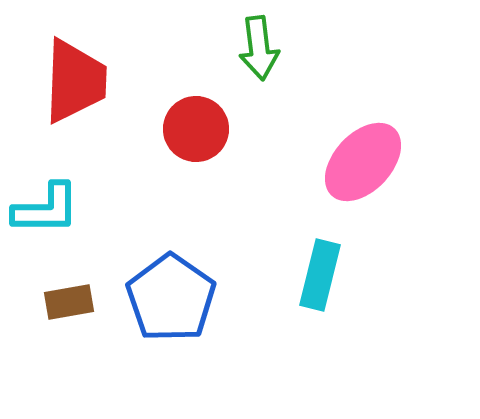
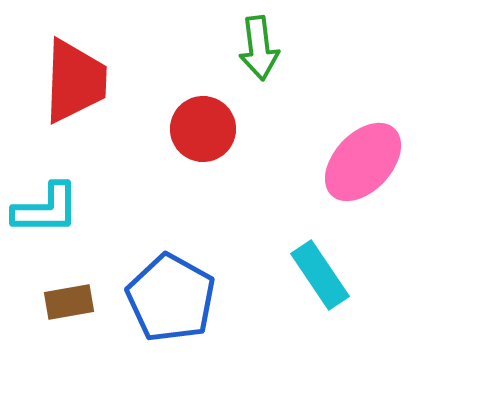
red circle: moved 7 px right
cyan rectangle: rotated 48 degrees counterclockwise
blue pentagon: rotated 6 degrees counterclockwise
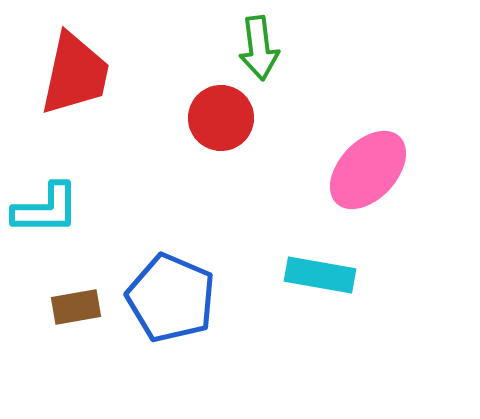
red trapezoid: moved 7 px up; rotated 10 degrees clockwise
red circle: moved 18 px right, 11 px up
pink ellipse: moved 5 px right, 8 px down
cyan rectangle: rotated 46 degrees counterclockwise
blue pentagon: rotated 6 degrees counterclockwise
brown rectangle: moved 7 px right, 5 px down
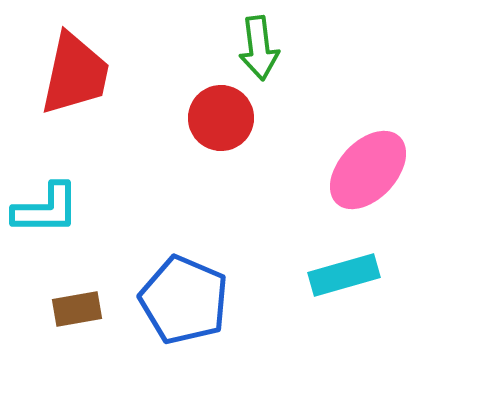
cyan rectangle: moved 24 px right; rotated 26 degrees counterclockwise
blue pentagon: moved 13 px right, 2 px down
brown rectangle: moved 1 px right, 2 px down
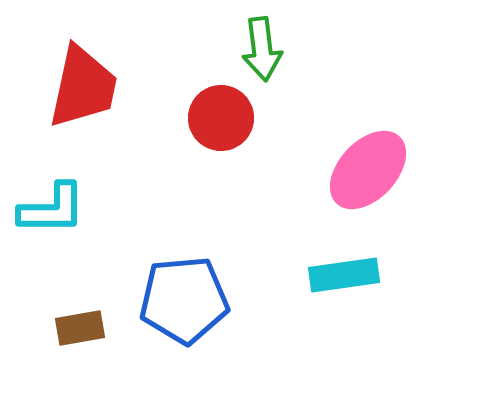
green arrow: moved 3 px right, 1 px down
red trapezoid: moved 8 px right, 13 px down
cyan L-shape: moved 6 px right
cyan rectangle: rotated 8 degrees clockwise
blue pentagon: rotated 28 degrees counterclockwise
brown rectangle: moved 3 px right, 19 px down
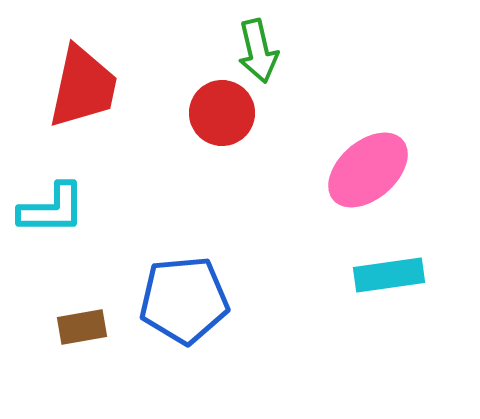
green arrow: moved 4 px left, 2 px down; rotated 6 degrees counterclockwise
red circle: moved 1 px right, 5 px up
pink ellipse: rotated 6 degrees clockwise
cyan rectangle: moved 45 px right
brown rectangle: moved 2 px right, 1 px up
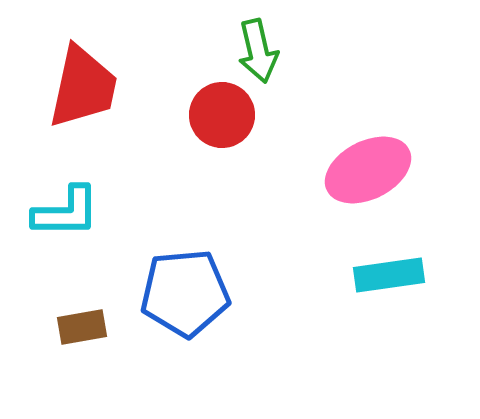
red circle: moved 2 px down
pink ellipse: rotated 14 degrees clockwise
cyan L-shape: moved 14 px right, 3 px down
blue pentagon: moved 1 px right, 7 px up
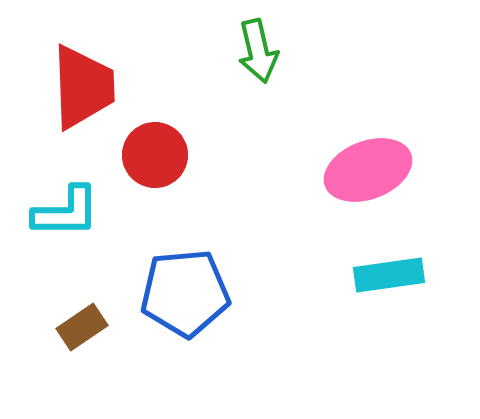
red trapezoid: rotated 14 degrees counterclockwise
red circle: moved 67 px left, 40 px down
pink ellipse: rotated 6 degrees clockwise
brown rectangle: rotated 24 degrees counterclockwise
